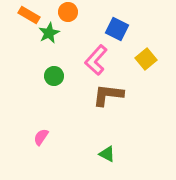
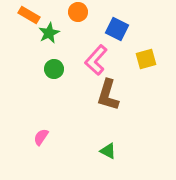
orange circle: moved 10 px right
yellow square: rotated 25 degrees clockwise
green circle: moved 7 px up
brown L-shape: rotated 80 degrees counterclockwise
green triangle: moved 1 px right, 3 px up
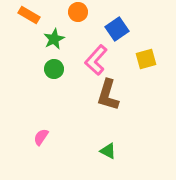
blue square: rotated 30 degrees clockwise
green star: moved 5 px right, 6 px down
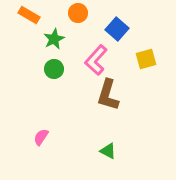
orange circle: moved 1 px down
blue square: rotated 15 degrees counterclockwise
